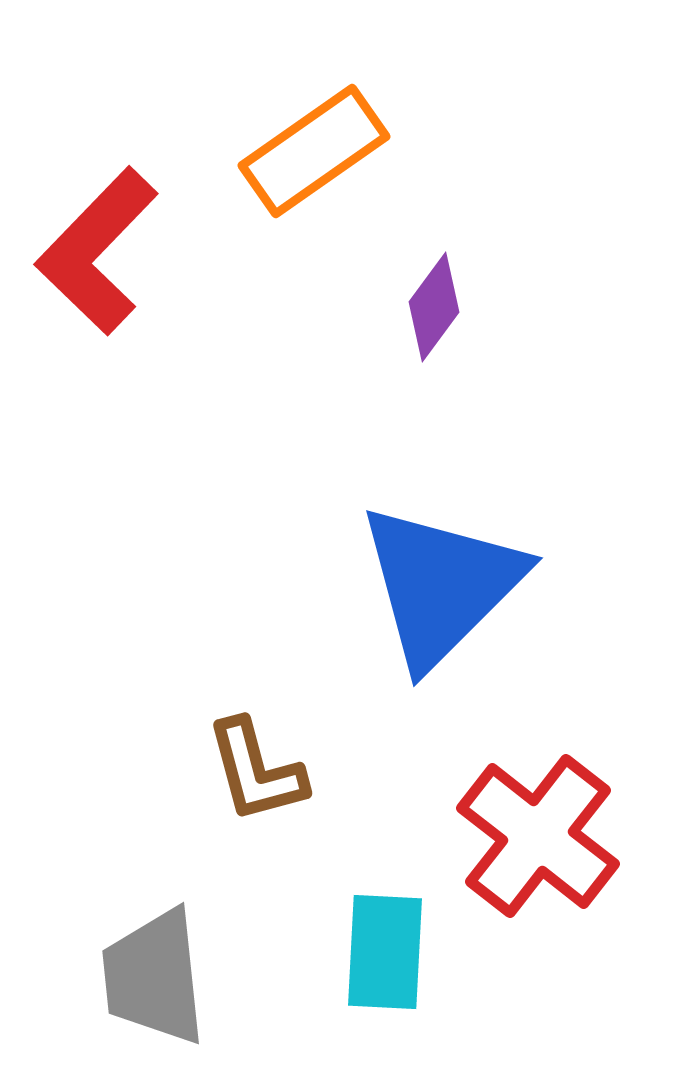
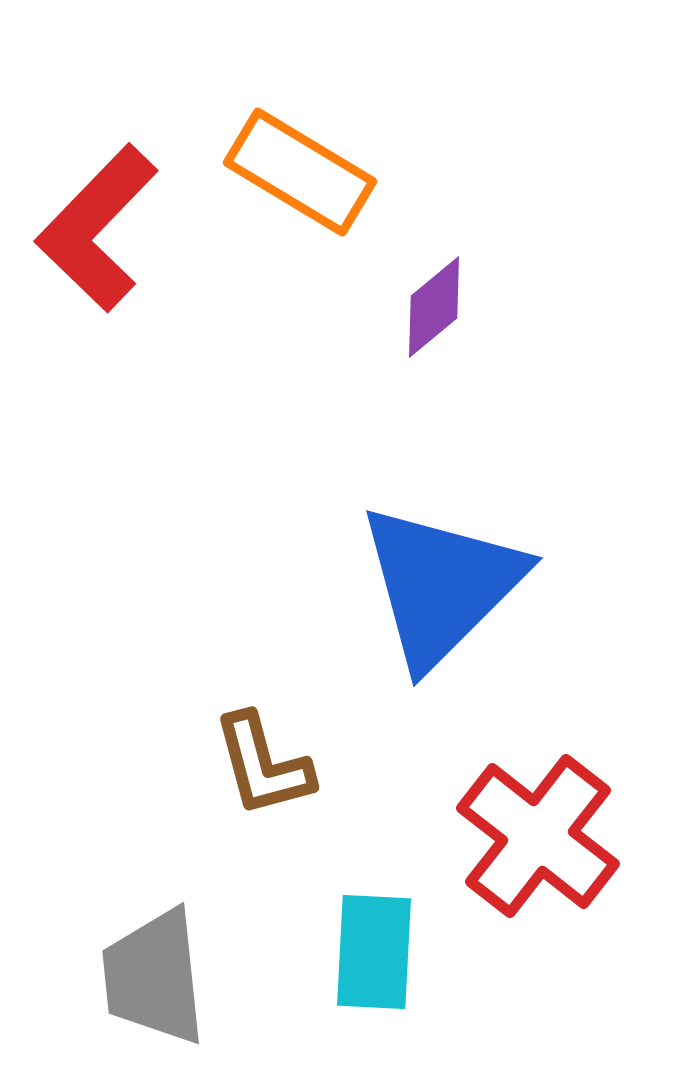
orange rectangle: moved 14 px left, 21 px down; rotated 66 degrees clockwise
red L-shape: moved 23 px up
purple diamond: rotated 14 degrees clockwise
brown L-shape: moved 7 px right, 6 px up
cyan rectangle: moved 11 px left
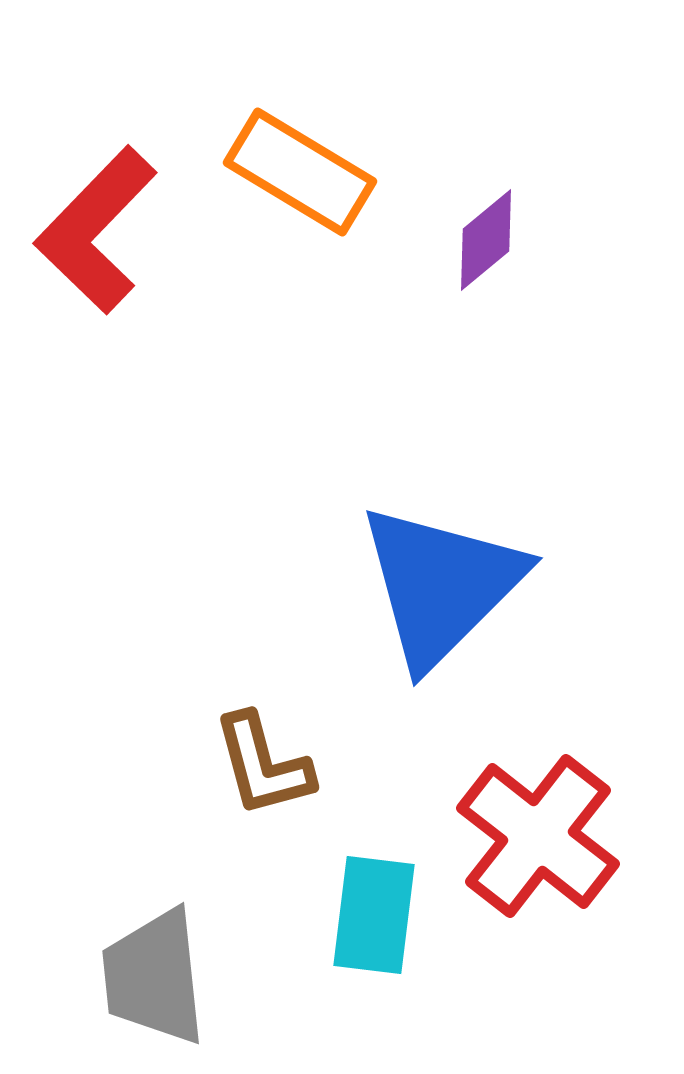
red L-shape: moved 1 px left, 2 px down
purple diamond: moved 52 px right, 67 px up
cyan rectangle: moved 37 px up; rotated 4 degrees clockwise
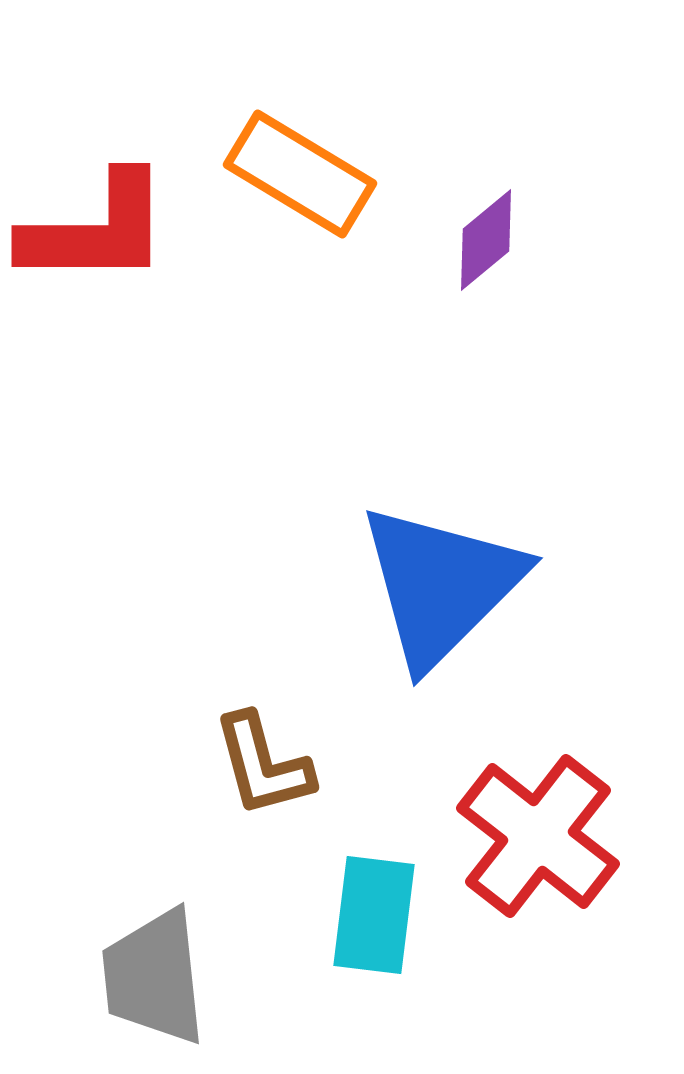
orange rectangle: moved 2 px down
red L-shape: rotated 134 degrees counterclockwise
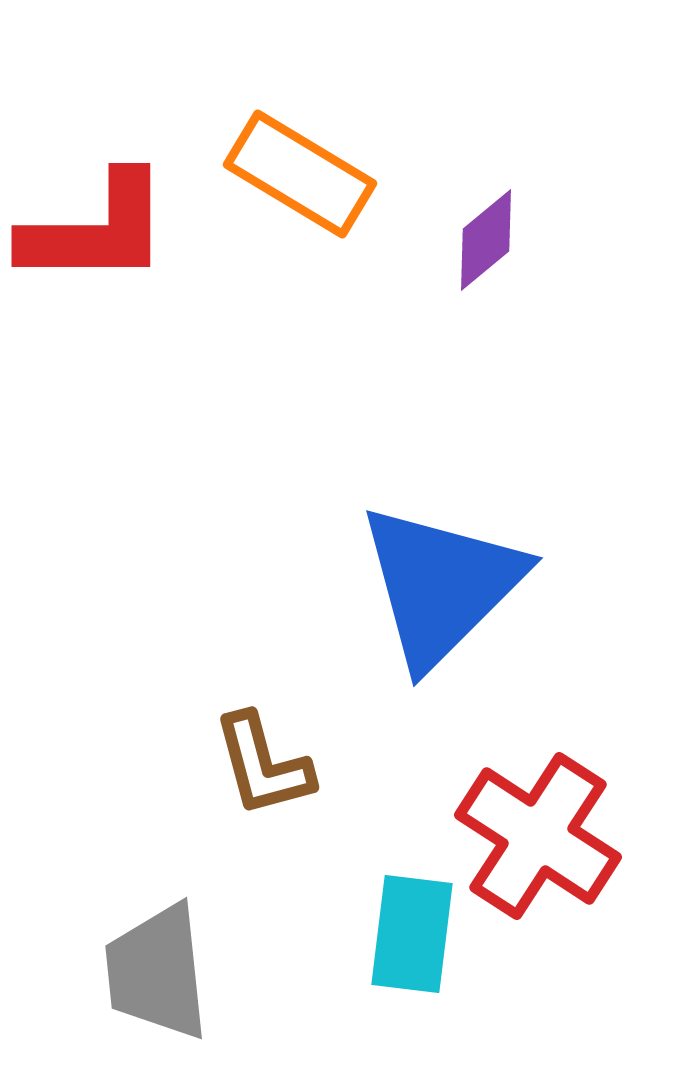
red cross: rotated 5 degrees counterclockwise
cyan rectangle: moved 38 px right, 19 px down
gray trapezoid: moved 3 px right, 5 px up
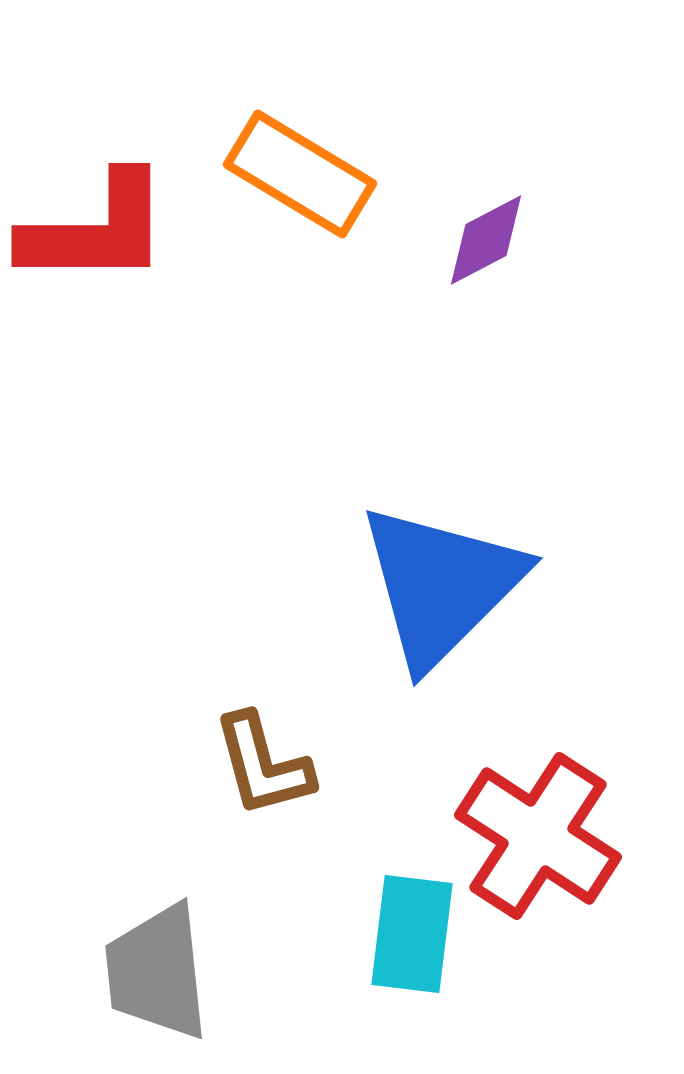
purple diamond: rotated 12 degrees clockwise
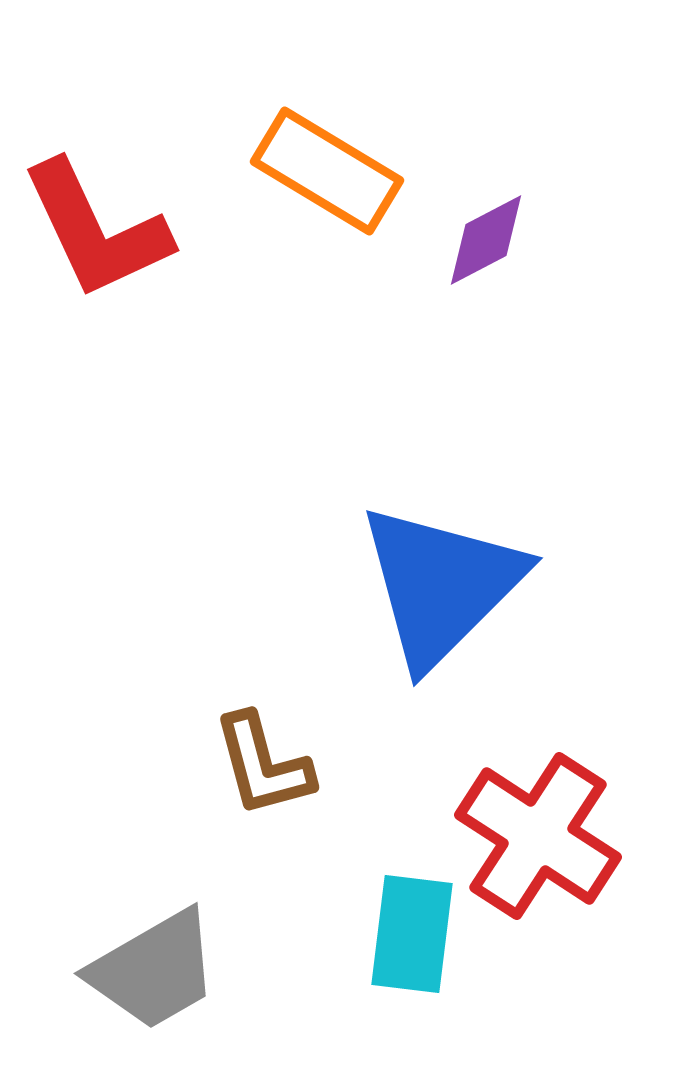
orange rectangle: moved 27 px right, 3 px up
red L-shape: rotated 65 degrees clockwise
gray trapezoid: moved 3 px left, 2 px up; rotated 114 degrees counterclockwise
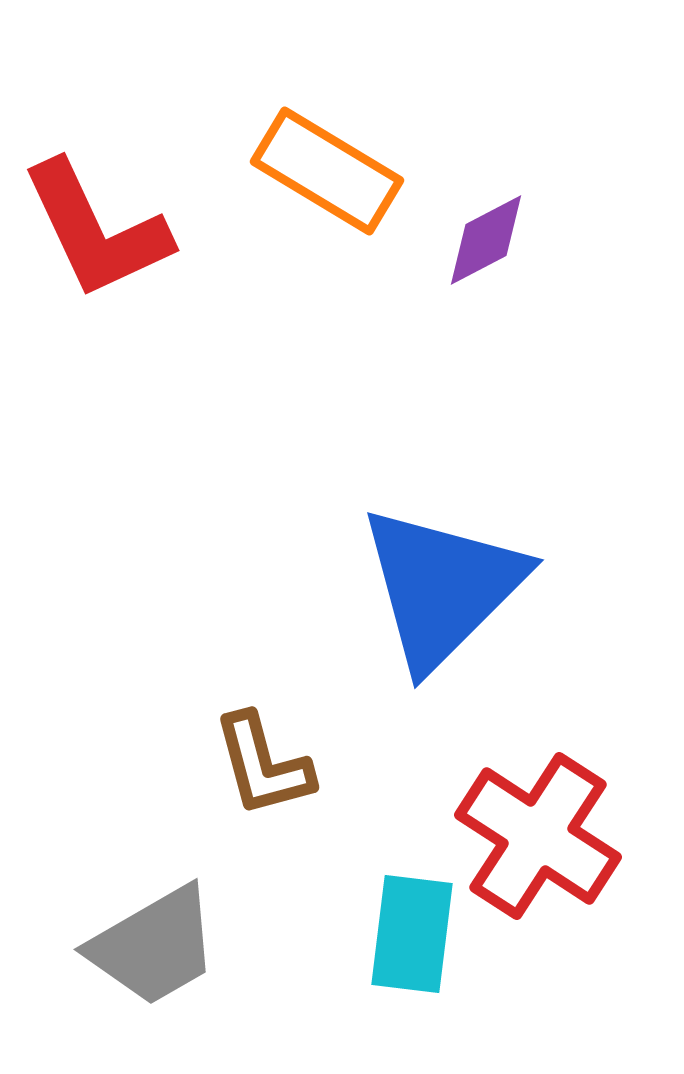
blue triangle: moved 1 px right, 2 px down
gray trapezoid: moved 24 px up
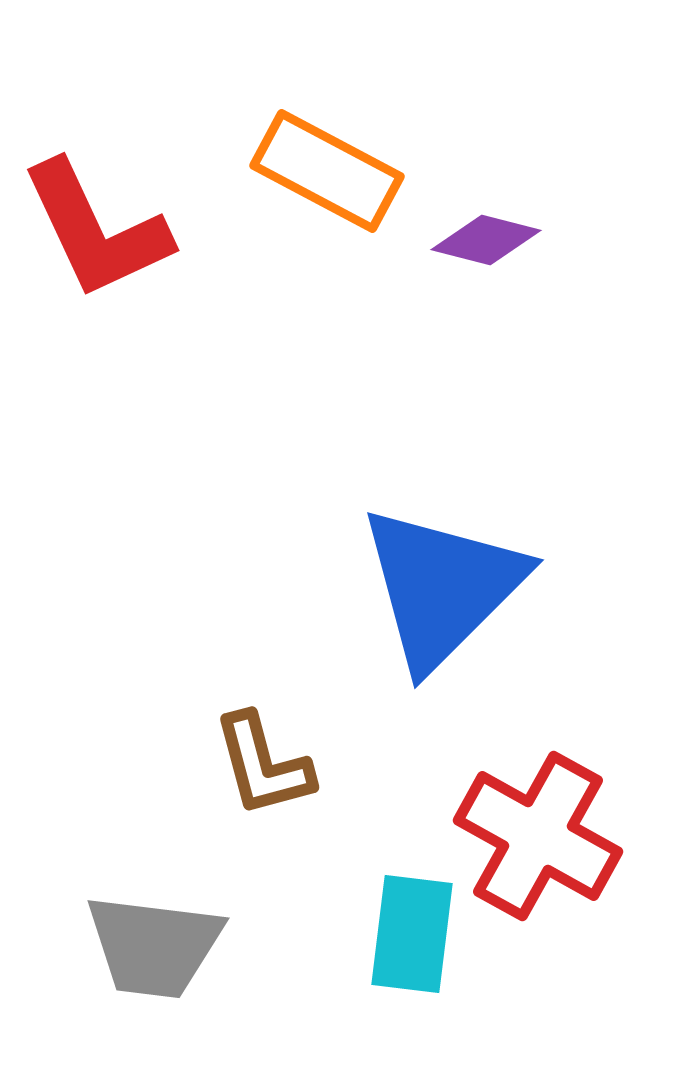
orange rectangle: rotated 3 degrees counterclockwise
purple diamond: rotated 42 degrees clockwise
red cross: rotated 4 degrees counterclockwise
gray trapezoid: rotated 37 degrees clockwise
